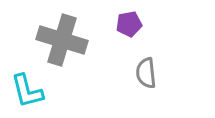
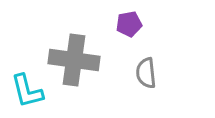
gray cross: moved 12 px right, 20 px down; rotated 9 degrees counterclockwise
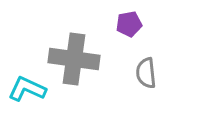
gray cross: moved 1 px up
cyan L-shape: moved 2 px up; rotated 129 degrees clockwise
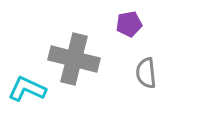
gray cross: rotated 6 degrees clockwise
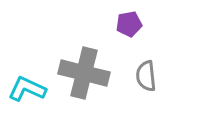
gray cross: moved 10 px right, 14 px down
gray semicircle: moved 3 px down
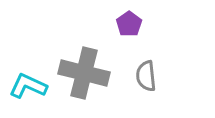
purple pentagon: rotated 25 degrees counterclockwise
cyan L-shape: moved 1 px right, 3 px up
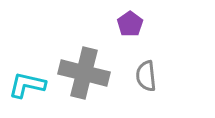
purple pentagon: moved 1 px right
cyan L-shape: moved 1 px left, 1 px up; rotated 12 degrees counterclockwise
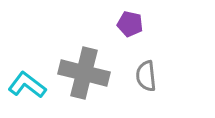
purple pentagon: rotated 25 degrees counterclockwise
cyan L-shape: rotated 24 degrees clockwise
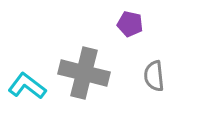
gray semicircle: moved 8 px right
cyan L-shape: moved 1 px down
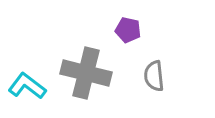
purple pentagon: moved 2 px left, 6 px down
gray cross: moved 2 px right
